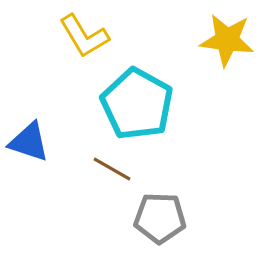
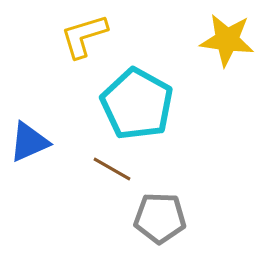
yellow L-shape: rotated 104 degrees clockwise
blue triangle: rotated 42 degrees counterclockwise
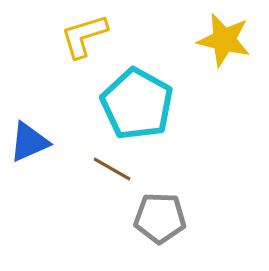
yellow star: moved 3 px left; rotated 6 degrees clockwise
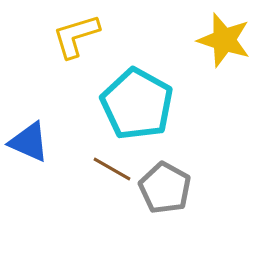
yellow L-shape: moved 8 px left
yellow star: rotated 4 degrees clockwise
blue triangle: rotated 48 degrees clockwise
gray pentagon: moved 5 px right, 30 px up; rotated 27 degrees clockwise
